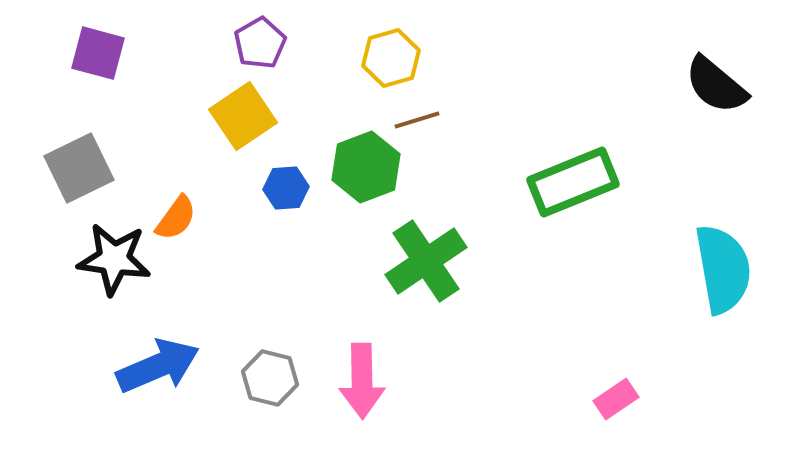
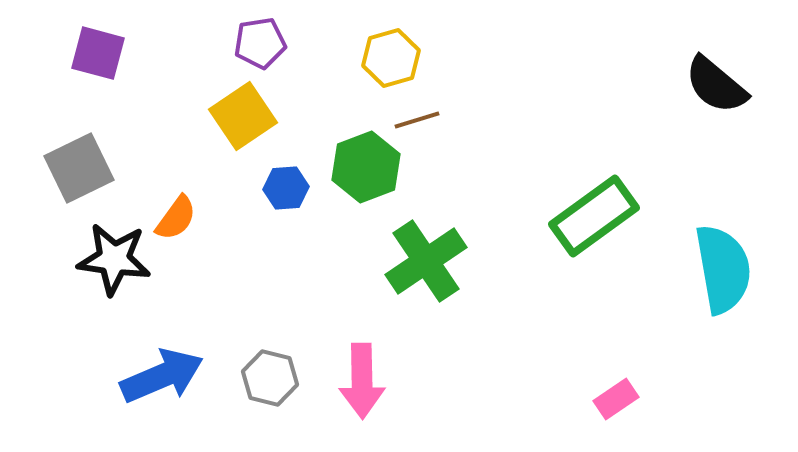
purple pentagon: rotated 21 degrees clockwise
green rectangle: moved 21 px right, 34 px down; rotated 14 degrees counterclockwise
blue arrow: moved 4 px right, 10 px down
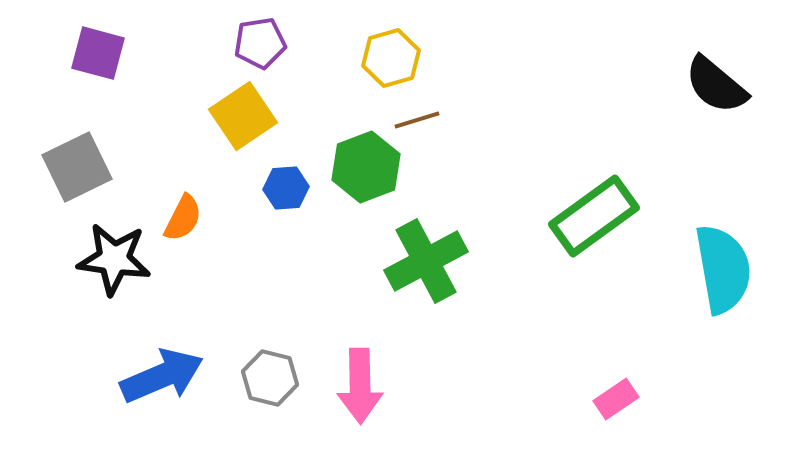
gray square: moved 2 px left, 1 px up
orange semicircle: moved 7 px right; rotated 9 degrees counterclockwise
green cross: rotated 6 degrees clockwise
pink arrow: moved 2 px left, 5 px down
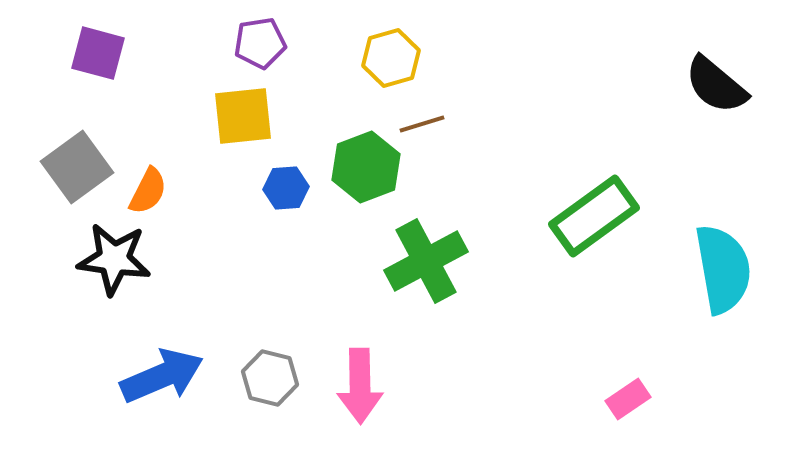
yellow square: rotated 28 degrees clockwise
brown line: moved 5 px right, 4 px down
gray square: rotated 10 degrees counterclockwise
orange semicircle: moved 35 px left, 27 px up
pink rectangle: moved 12 px right
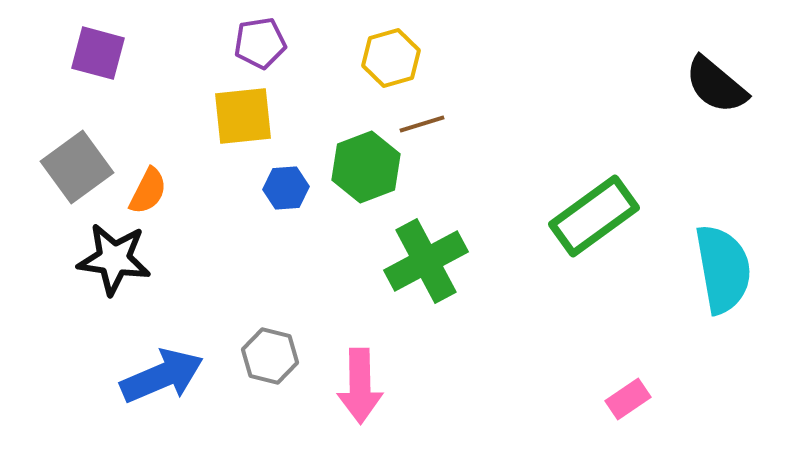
gray hexagon: moved 22 px up
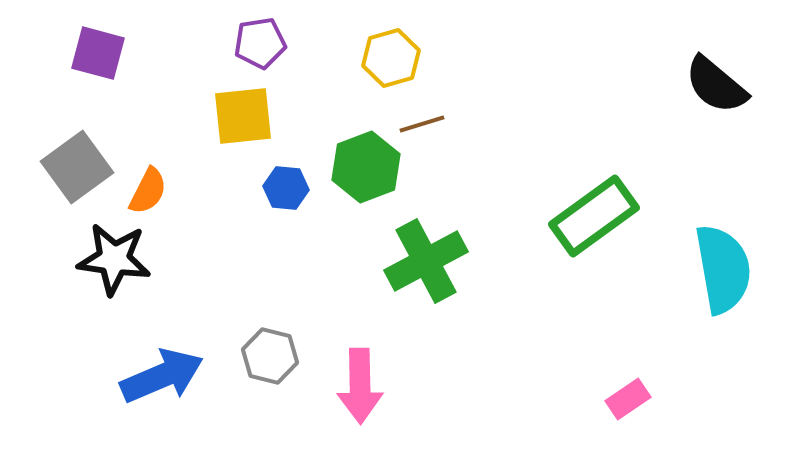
blue hexagon: rotated 9 degrees clockwise
